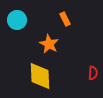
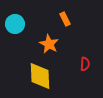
cyan circle: moved 2 px left, 4 px down
red semicircle: moved 8 px left, 9 px up
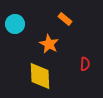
orange rectangle: rotated 24 degrees counterclockwise
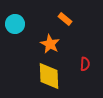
orange star: moved 1 px right
yellow diamond: moved 9 px right
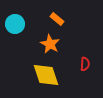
orange rectangle: moved 8 px left
yellow diamond: moved 3 px left, 1 px up; rotated 16 degrees counterclockwise
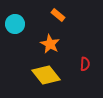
orange rectangle: moved 1 px right, 4 px up
yellow diamond: rotated 20 degrees counterclockwise
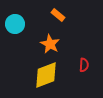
red semicircle: moved 1 px left, 1 px down
yellow diamond: rotated 72 degrees counterclockwise
